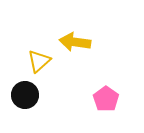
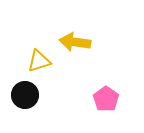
yellow triangle: rotated 25 degrees clockwise
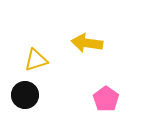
yellow arrow: moved 12 px right, 1 px down
yellow triangle: moved 3 px left, 1 px up
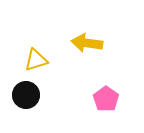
black circle: moved 1 px right
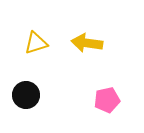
yellow triangle: moved 17 px up
pink pentagon: moved 1 px right, 1 px down; rotated 25 degrees clockwise
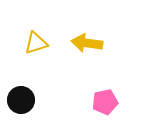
black circle: moved 5 px left, 5 px down
pink pentagon: moved 2 px left, 2 px down
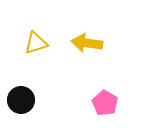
pink pentagon: moved 1 px down; rotated 30 degrees counterclockwise
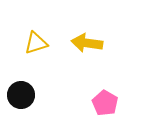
black circle: moved 5 px up
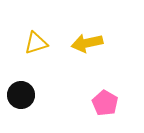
yellow arrow: rotated 20 degrees counterclockwise
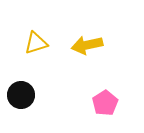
yellow arrow: moved 2 px down
pink pentagon: rotated 10 degrees clockwise
